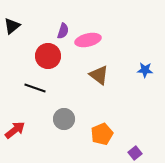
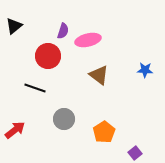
black triangle: moved 2 px right
orange pentagon: moved 2 px right, 2 px up; rotated 10 degrees counterclockwise
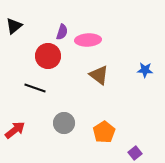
purple semicircle: moved 1 px left, 1 px down
pink ellipse: rotated 10 degrees clockwise
gray circle: moved 4 px down
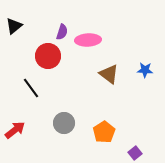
brown triangle: moved 10 px right, 1 px up
black line: moved 4 px left; rotated 35 degrees clockwise
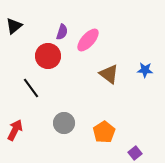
pink ellipse: rotated 45 degrees counterclockwise
red arrow: rotated 25 degrees counterclockwise
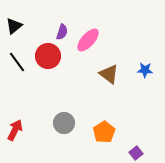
black line: moved 14 px left, 26 px up
purple square: moved 1 px right
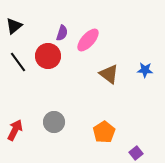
purple semicircle: moved 1 px down
black line: moved 1 px right
gray circle: moved 10 px left, 1 px up
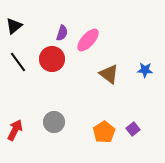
red circle: moved 4 px right, 3 px down
purple square: moved 3 px left, 24 px up
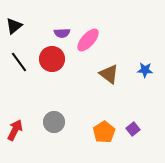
purple semicircle: rotated 70 degrees clockwise
black line: moved 1 px right
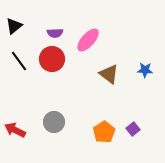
purple semicircle: moved 7 px left
black line: moved 1 px up
red arrow: rotated 90 degrees counterclockwise
